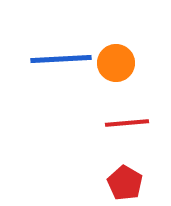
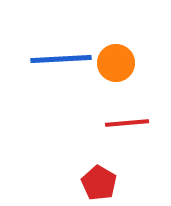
red pentagon: moved 26 px left
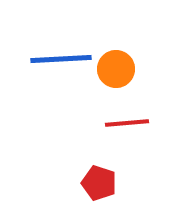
orange circle: moved 6 px down
red pentagon: rotated 12 degrees counterclockwise
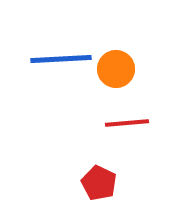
red pentagon: rotated 8 degrees clockwise
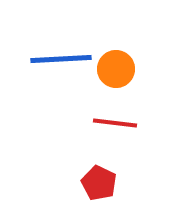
red line: moved 12 px left; rotated 12 degrees clockwise
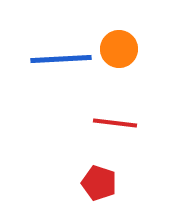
orange circle: moved 3 px right, 20 px up
red pentagon: rotated 8 degrees counterclockwise
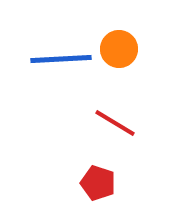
red line: rotated 24 degrees clockwise
red pentagon: moved 1 px left
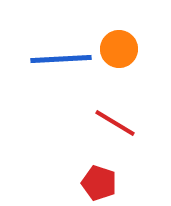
red pentagon: moved 1 px right
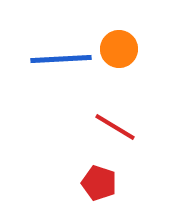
red line: moved 4 px down
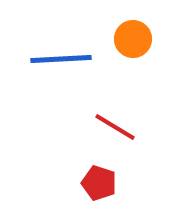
orange circle: moved 14 px right, 10 px up
